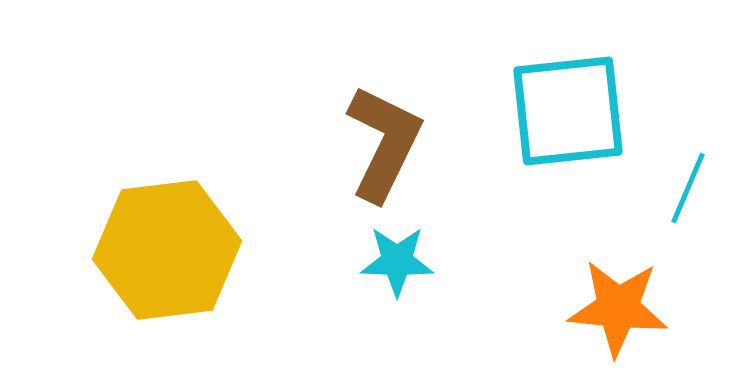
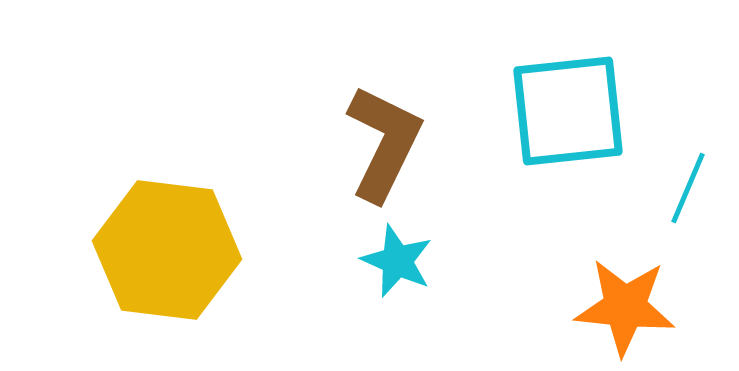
yellow hexagon: rotated 14 degrees clockwise
cyan star: rotated 22 degrees clockwise
orange star: moved 7 px right, 1 px up
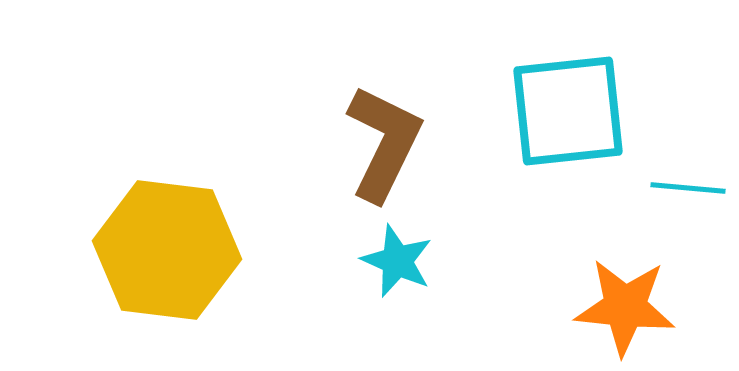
cyan line: rotated 72 degrees clockwise
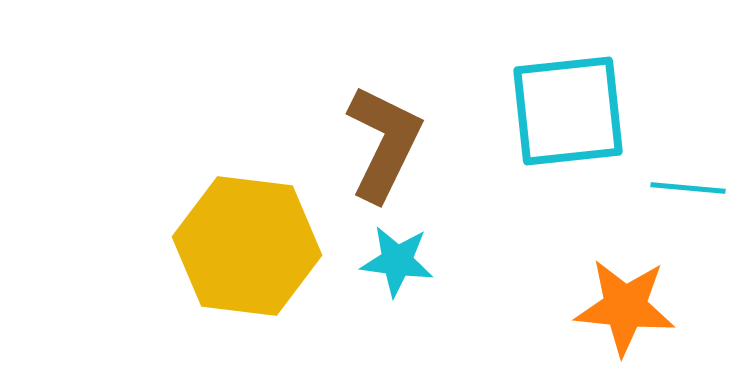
yellow hexagon: moved 80 px right, 4 px up
cyan star: rotated 16 degrees counterclockwise
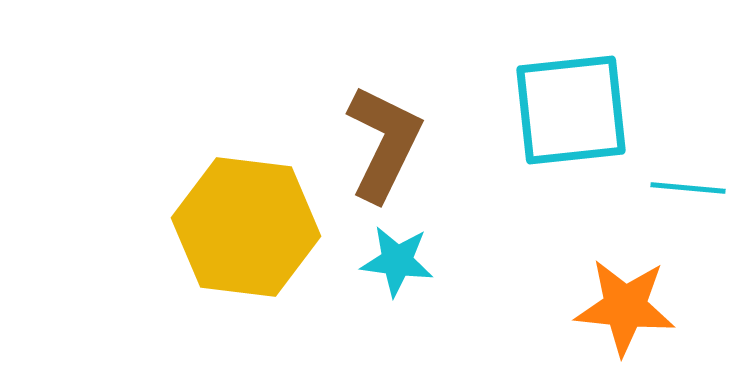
cyan square: moved 3 px right, 1 px up
yellow hexagon: moved 1 px left, 19 px up
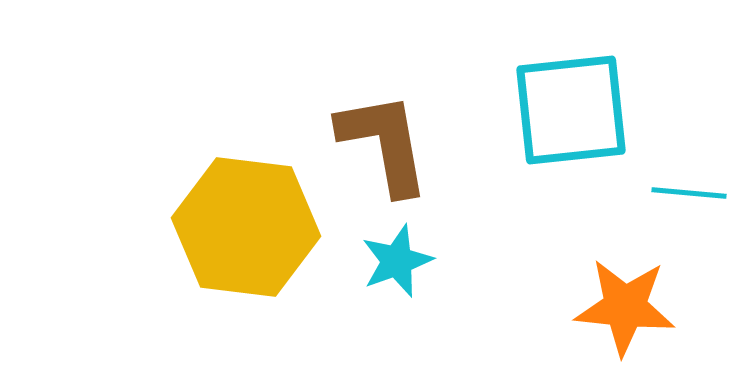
brown L-shape: rotated 36 degrees counterclockwise
cyan line: moved 1 px right, 5 px down
cyan star: rotated 28 degrees counterclockwise
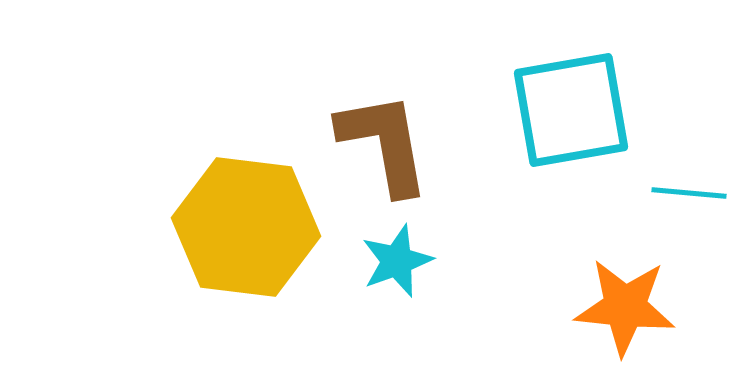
cyan square: rotated 4 degrees counterclockwise
